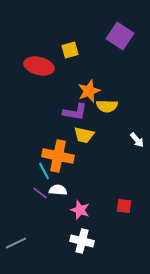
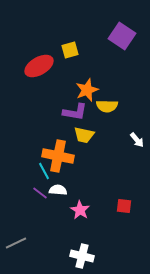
purple square: moved 2 px right
red ellipse: rotated 44 degrees counterclockwise
orange star: moved 2 px left, 1 px up
pink star: rotated 12 degrees clockwise
white cross: moved 15 px down
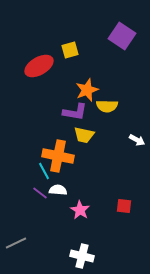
white arrow: rotated 21 degrees counterclockwise
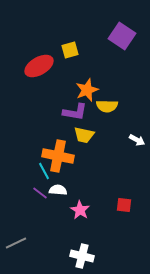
red square: moved 1 px up
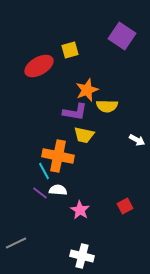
red square: moved 1 px right, 1 px down; rotated 35 degrees counterclockwise
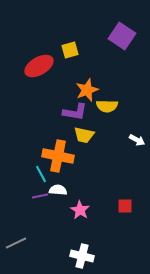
cyan line: moved 3 px left, 3 px down
purple line: moved 3 px down; rotated 49 degrees counterclockwise
red square: rotated 28 degrees clockwise
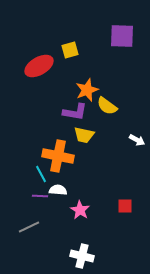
purple square: rotated 32 degrees counterclockwise
yellow semicircle: rotated 35 degrees clockwise
purple line: rotated 14 degrees clockwise
gray line: moved 13 px right, 16 px up
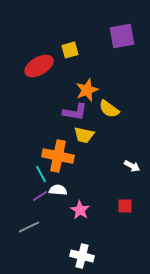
purple square: rotated 12 degrees counterclockwise
yellow semicircle: moved 2 px right, 3 px down
white arrow: moved 5 px left, 26 px down
purple line: rotated 35 degrees counterclockwise
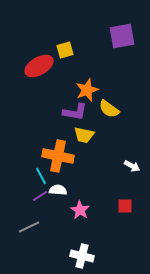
yellow square: moved 5 px left
cyan line: moved 2 px down
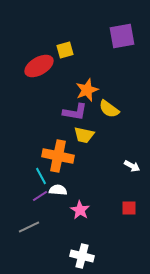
red square: moved 4 px right, 2 px down
